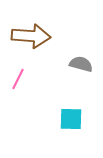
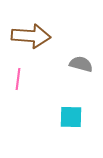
pink line: rotated 20 degrees counterclockwise
cyan square: moved 2 px up
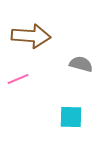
pink line: rotated 60 degrees clockwise
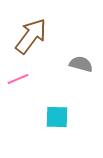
brown arrow: rotated 57 degrees counterclockwise
cyan square: moved 14 px left
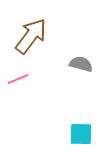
cyan square: moved 24 px right, 17 px down
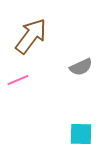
gray semicircle: moved 3 px down; rotated 140 degrees clockwise
pink line: moved 1 px down
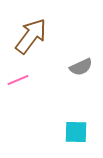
cyan square: moved 5 px left, 2 px up
